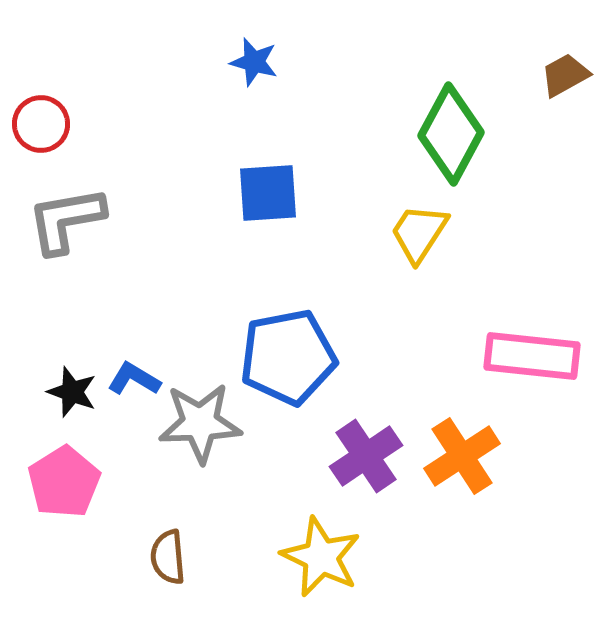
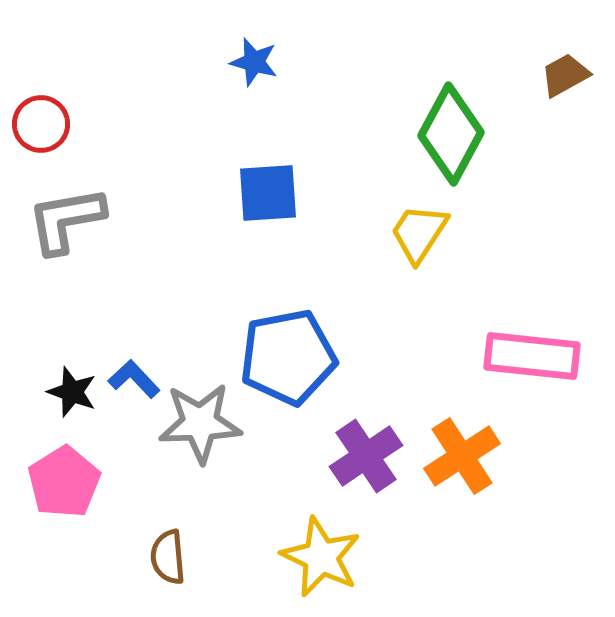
blue L-shape: rotated 16 degrees clockwise
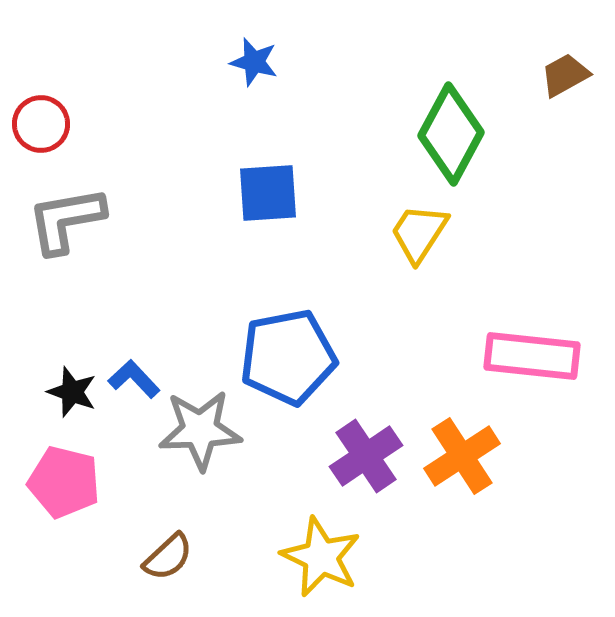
gray star: moved 7 px down
pink pentagon: rotated 26 degrees counterclockwise
brown semicircle: rotated 128 degrees counterclockwise
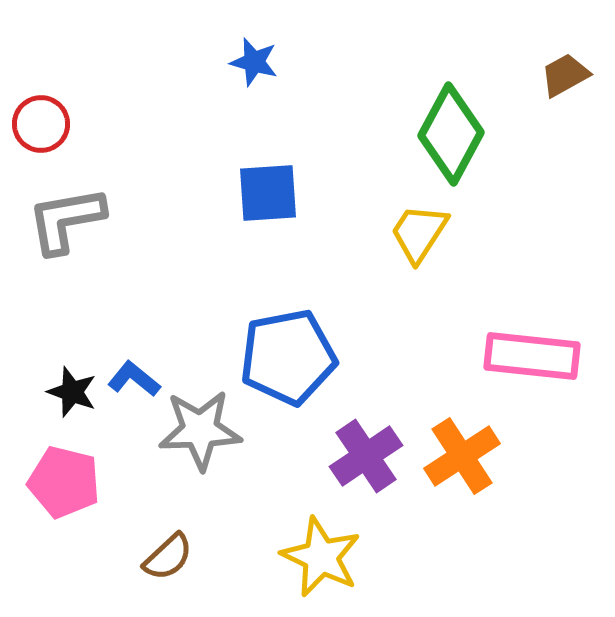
blue L-shape: rotated 8 degrees counterclockwise
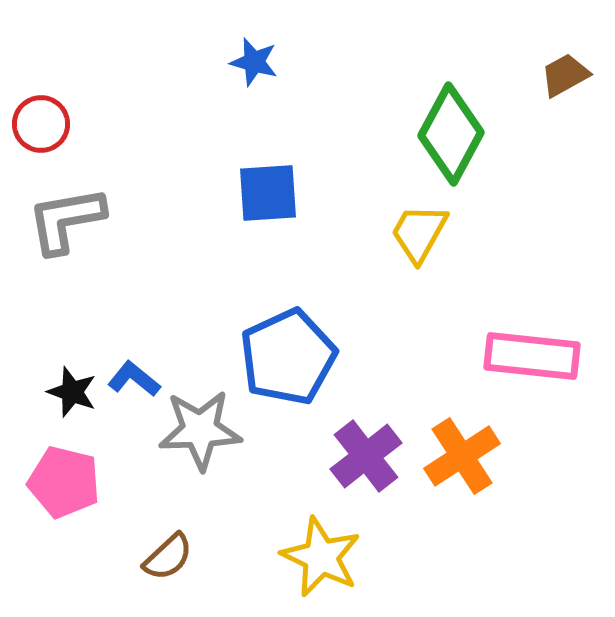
yellow trapezoid: rotated 4 degrees counterclockwise
blue pentagon: rotated 14 degrees counterclockwise
purple cross: rotated 4 degrees counterclockwise
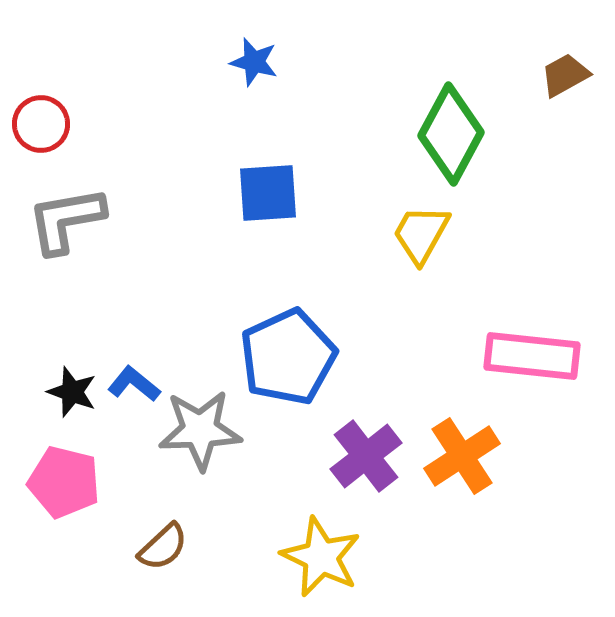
yellow trapezoid: moved 2 px right, 1 px down
blue L-shape: moved 5 px down
brown semicircle: moved 5 px left, 10 px up
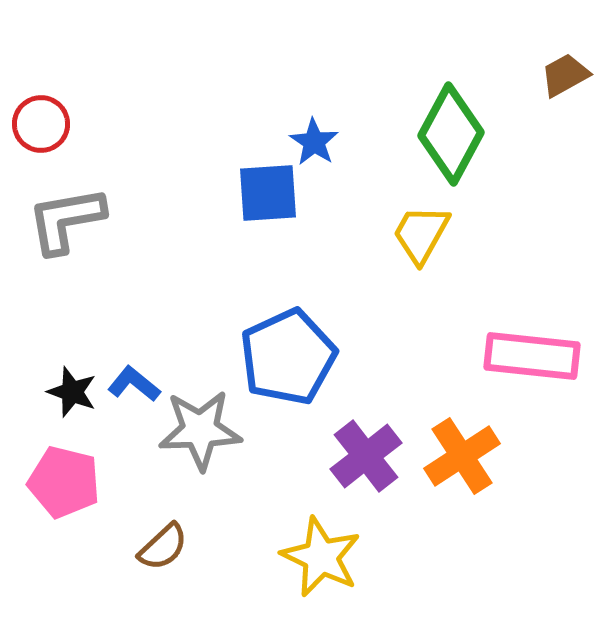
blue star: moved 60 px right, 80 px down; rotated 18 degrees clockwise
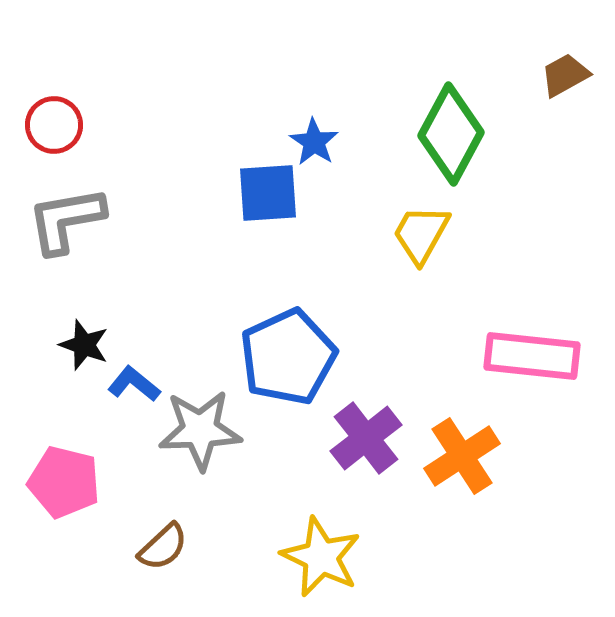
red circle: moved 13 px right, 1 px down
black star: moved 12 px right, 47 px up
purple cross: moved 18 px up
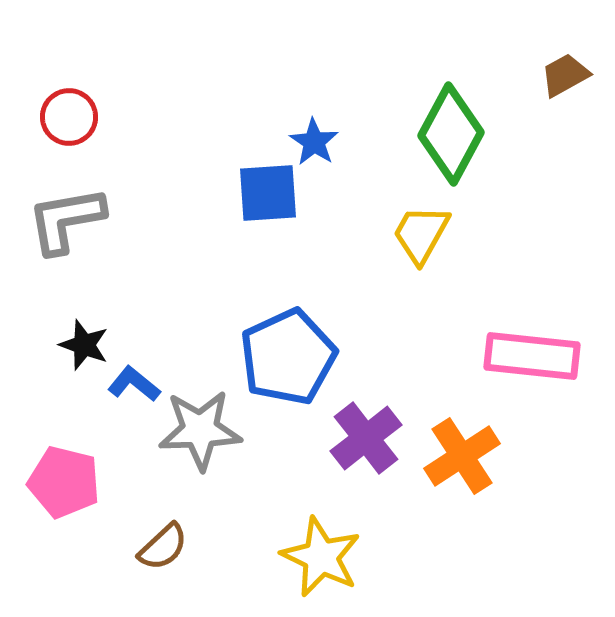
red circle: moved 15 px right, 8 px up
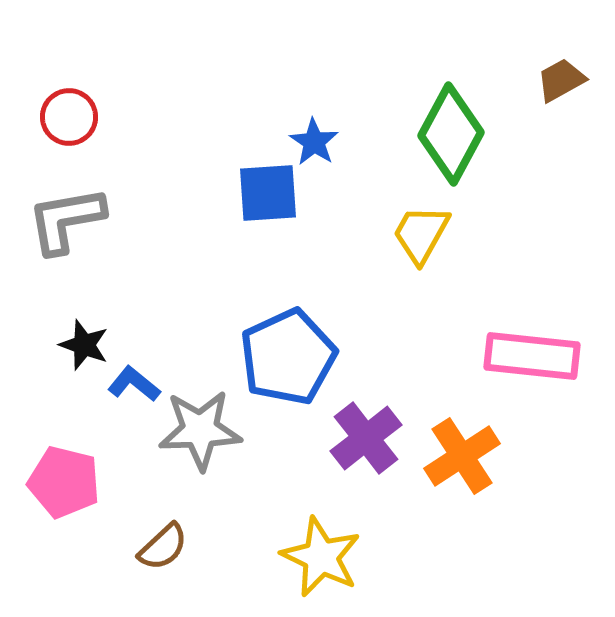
brown trapezoid: moved 4 px left, 5 px down
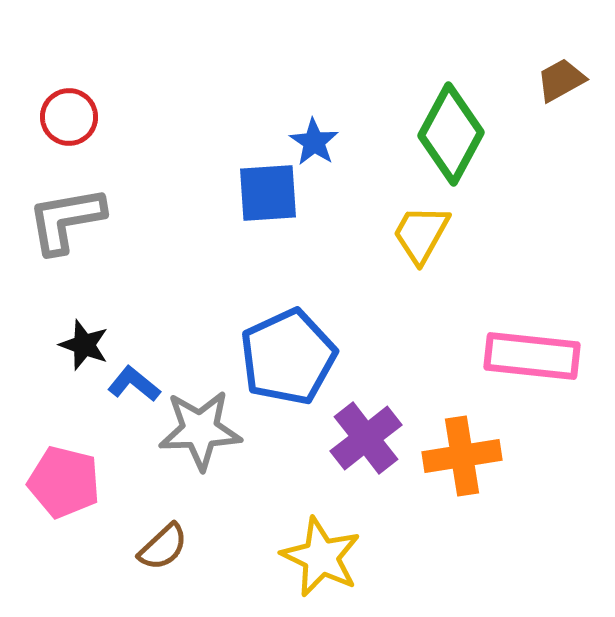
orange cross: rotated 24 degrees clockwise
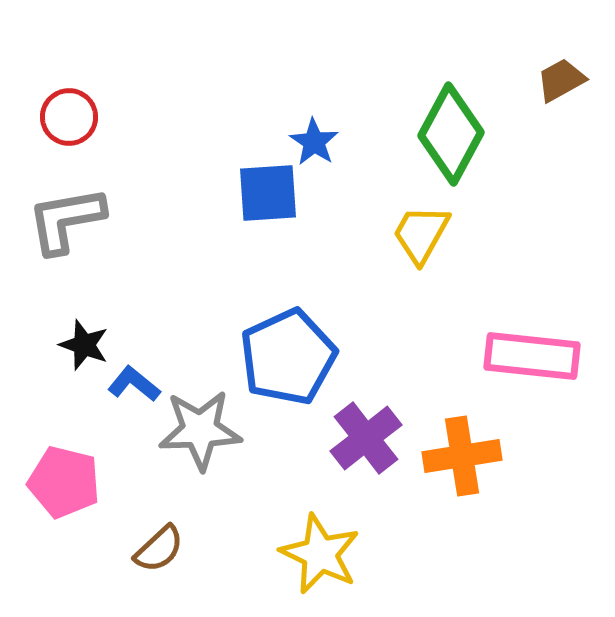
brown semicircle: moved 4 px left, 2 px down
yellow star: moved 1 px left, 3 px up
